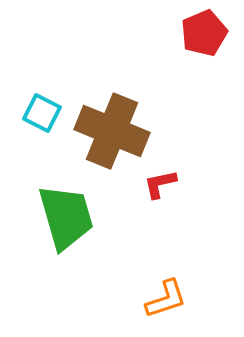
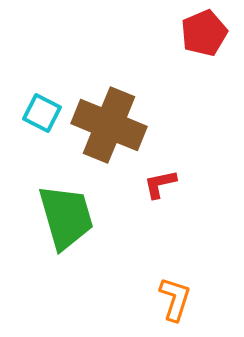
brown cross: moved 3 px left, 6 px up
orange L-shape: moved 9 px right; rotated 54 degrees counterclockwise
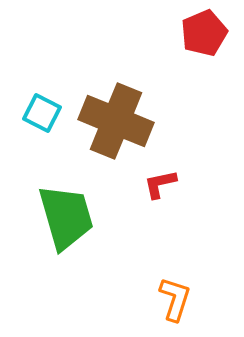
brown cross: moved 7 px right, 4 px up
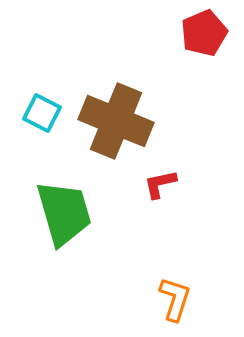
green trapezoid: moved 2 px left, 4 px up
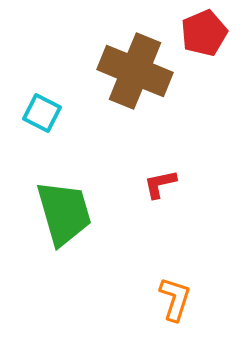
brown cross: moved 19 px right, 50 px up
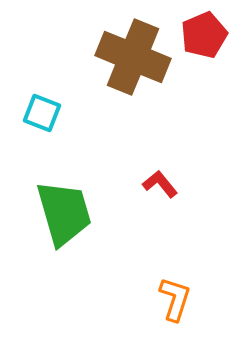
red pentagon: moved 2 px down
brown cross: moved 2 px left, 14 px up
cyan square: rotated 6 degrees counterclockwise
red L-shape: rotated 63 degrees clockwise
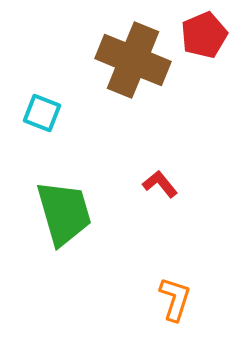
brown cross: moved 3 px down
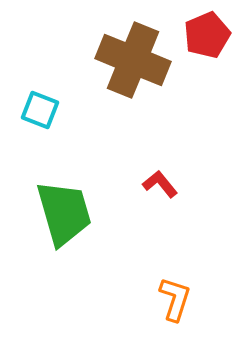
red pentagon: moved 3 px right
cyan square: moved 2 px left, 3 px up
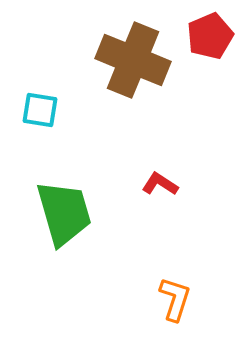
red pentagon: moved 3 px right, 1 px down
cyan square: rotated 12 degrees counterclockwise
red L-shape: rotated 18 degrees counterclockwise
